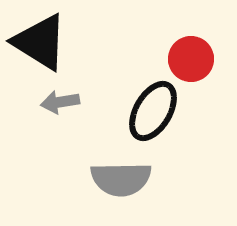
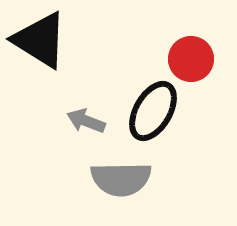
black triangle: moved 2 px up
gray arrow: moved 26 px right, 19 px down; rotated 30 degrees clockwise
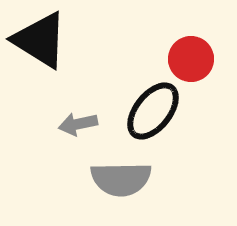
black ellipse: rotated 8 degrees clockwise
gray arrow: moved 8 px left, 3 px down; rotated 33 degrees counterclockwise
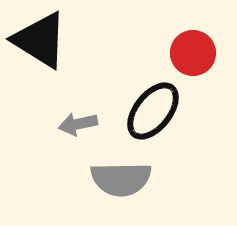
red circle: moved 2 px right, 6 px up
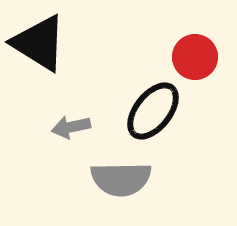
black triangle: moved 1 px left, 3 px down
red circle: moved 2 px right, 4 px down
gray arrow: moved 7 px left, 3 px down
